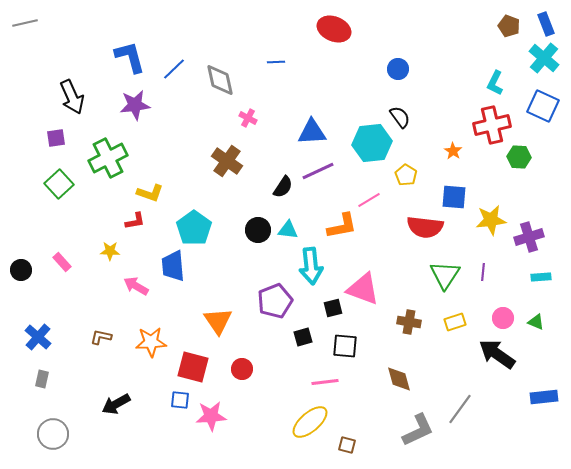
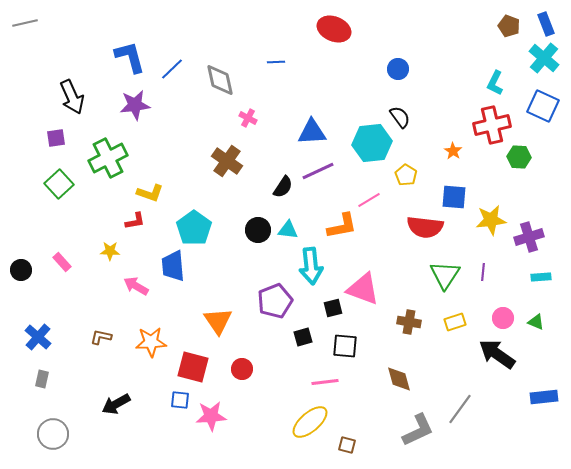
blue line at (174, 69): moved 2 px left
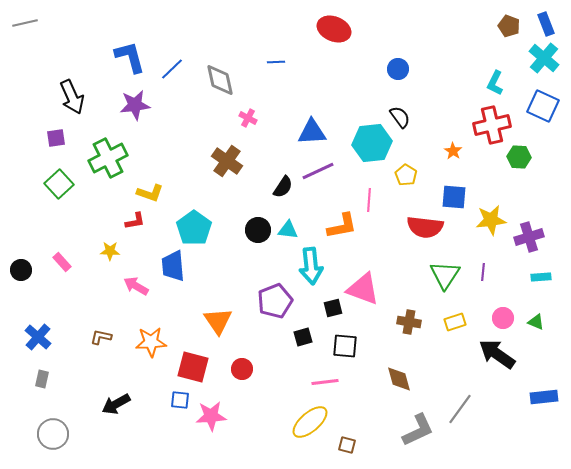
pink line at (369, 200): rotated 55 degrees counterclockwise
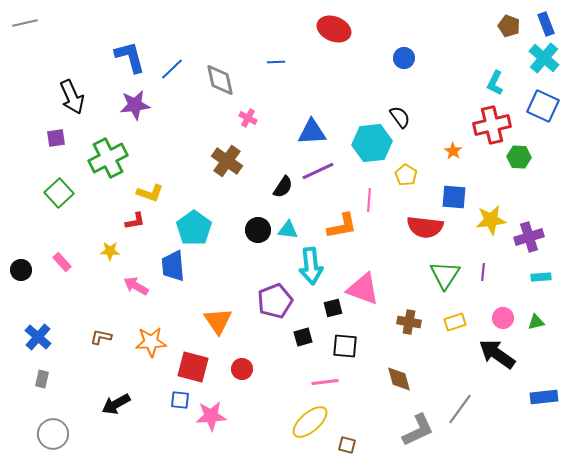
blue circle at (398, 69): moved 6 px right, 11 px up
green square at (59, 184): moved 9 px down
green triangle at (536, 322): rotated 36 degrees counterclockwise
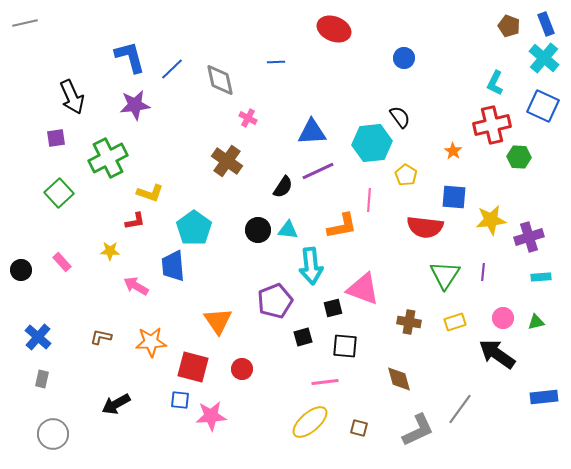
brown square at (347, 445): moved 12 px right, 17 px up
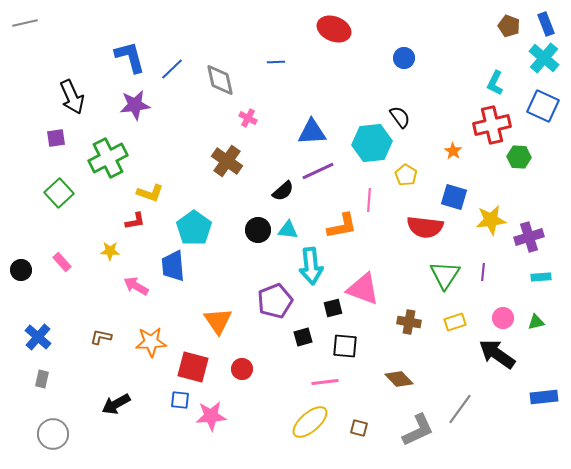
black semicircle at (283, 187): moved 4 px down; rotated 15 degrees clockwise
blue square at (454, 197): rotated 12 degrees clockwise
brown diamond at (399, 379): rotated 28 degrees counterclockwise
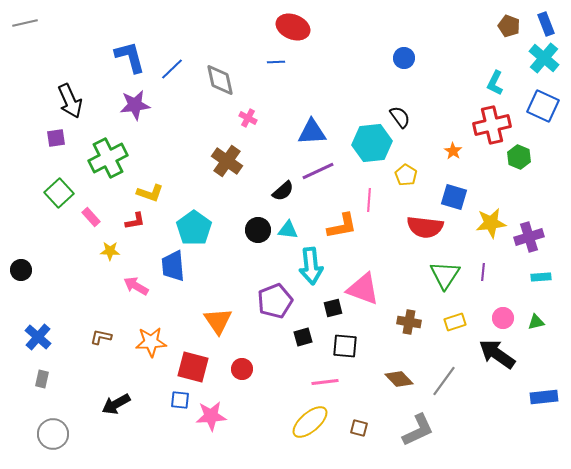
red ellipse at (334, 29): moved 41 px left, 2 px up
black arrow at (72, 97): moved 2 px left, 4 px down
green hexagon at (519, 157): rotated 20 degrees clockwise
yellow star at (491, 220): moved 3 px down
pink rectangle at (62, 262): moved 29 px right, 45 px up
gray line at (460, 409): moved 16 px left, 28 px up
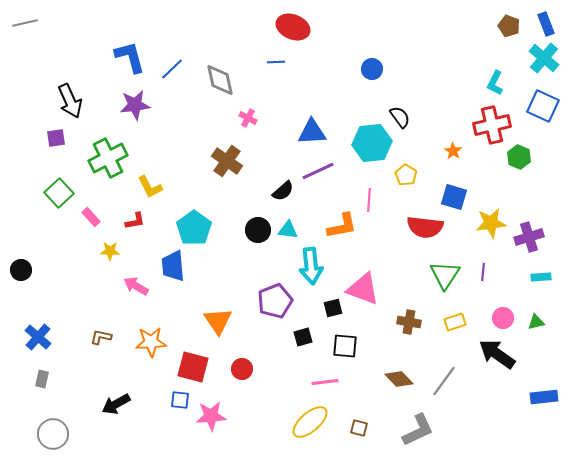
blue circle at (404, 58): moved 32 px left, 11 px down
yellow L-shape at (150, 193): moved 6 px up; rotated 44 degrees clockwise
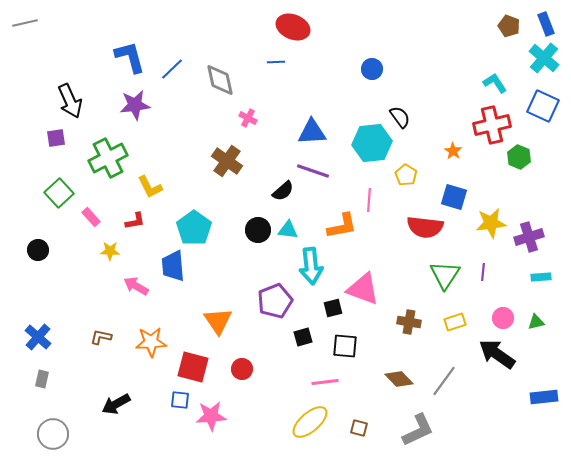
cyan L-shape at (495, 83): rotated 120 degrees clockwise
purple line at (318, 171): moved 5 px left; rotated 44 degrees clockwise
black circle at (21, 270): moved 17 px right, 20 px up
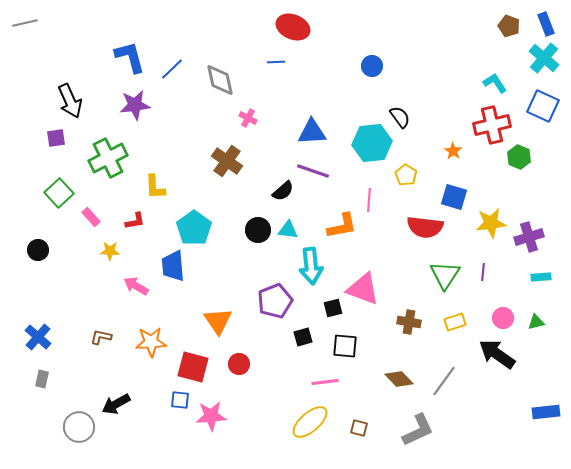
blue circle at (372, 69): moved 3 px up
yellow L-shape at (150, 187): moved 5 px right; rotated 24 degrees clockwise
red circle at (242, 369): moved 3 px left, 5 px up
blue rectangle at (544, 397): moved 2 px right, 15 px down
gray circle at (53, 434): moved 26 px right, 7 px up
